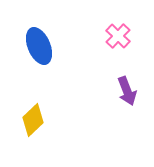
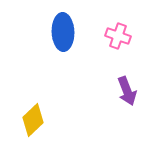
pink cross: rotated 25 degrees counterclockwise
blue ellipse: moved 24 px right, 14 px up; rotated 21 degrees clockwise
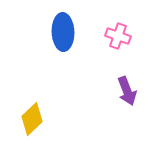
yellow diamond: moved 1 px left, 1 px up
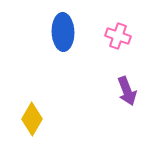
yellow diamond: rotated 16 degrees counterclockwise
